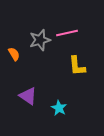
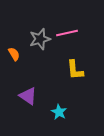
gray star: moved 1 px up
yellow L-shape: moved 2 px left, 4 px down
cyan star: moved 4 px down
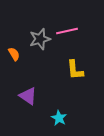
pink line: moved 2 px up
cyan star: moved 6 px down
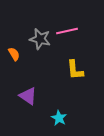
gray star: rotated 30 degrees clockwise
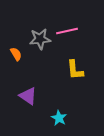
gray star: rotated 20 degrees counterclockwise
orange semicircle: moved 2 px right
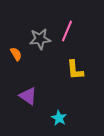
pink line: rotated 55 degrees counterclockwise
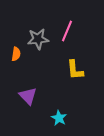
gray star: moved 2 px left
orange semicircle: rotated 40 degrees clockwise
purple triangle: rotated 12 degrees clockwise
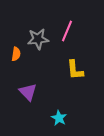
purple triangle: moved 4 px up
